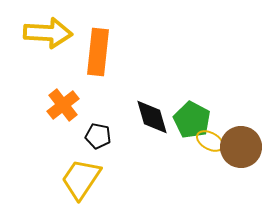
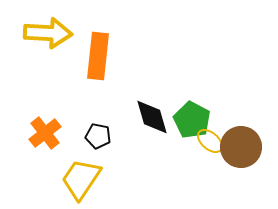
orange rectangle: moved 4 px down
orange cross: moved 18 px left, 28 px down
yellow ellipse: rotated 12 degrees clockwise
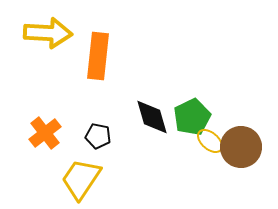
green pentagon: moved 3 px up; rotated 18 degrees clockwise
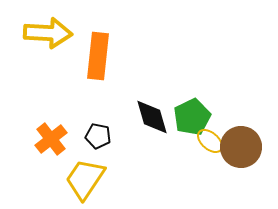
orange cross: moved 6 px right, 6 px down
yellow trapezoid: moved 4 px right
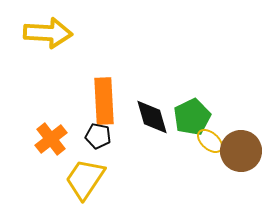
orange rectangle: moved 6 px right, 45 px down; rotated 9 degrees counterclockwise
brown circle: moved 4 px down
